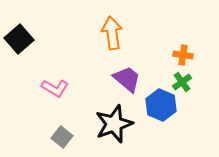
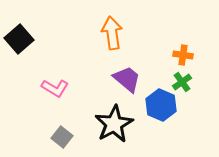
black star: rotated 9 degrees counterclockwise
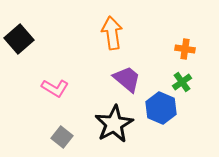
orange cross: moved 2 px right, 6 px up
blue hexagon: moved 3 px down
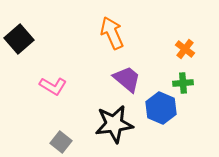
orange arrow: rotated 16 degrees counterclockwise
orange cross: rotated 30 degrees clockwise
green cross: moved 1 px right, 1 px down; rotated 30 degrees clockwise
pink L-shape: moved 2 px left, 2 px up
black star: rotated 21 degrees clockwise
gray square: moved 1 px left, 5 px down
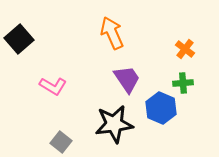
purple trapezoid: rotated 16 degrees clockwise
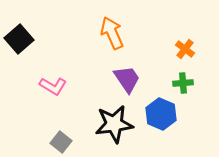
blue hexagon: moved 6 px down
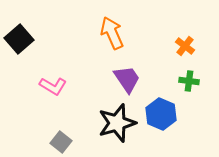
orange cross: moved 3 px up
green cross: moved 6 px right, 2 px up; rotated 12 degrees clockwise
black star: moved 3 px right, 1 px up; rotated 9 degrees counterclockwise
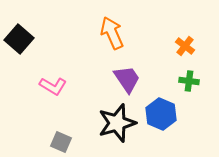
black square: rotated 8 degrees counterclockwise
gray square: rotated 15 degrees counterclockwise
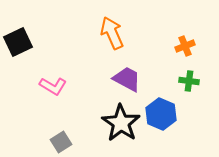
black square: moved 1 px left, 3 px down; rotated 24 degrees clockwise
orange cross: rotated 30 degrees clockwise
purple trapezoid: rotated 28 degrees counterclockwise
black star: moved 4 px right; rotated 21 degrees counterclockwise
gray square: rotated 35 degrees clockwise
